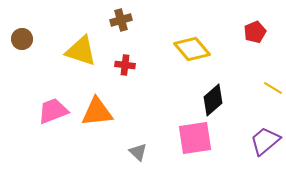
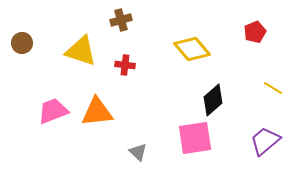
brown circle: moved 4 px down
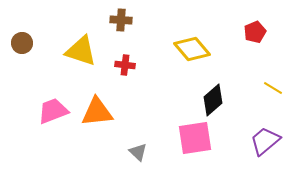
brown cross: rotated 20 degrees clockwise
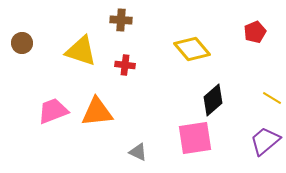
yellow line: moved 1 px left, 10 px down
gray triangle: rotated 18 degrees counterclockwise
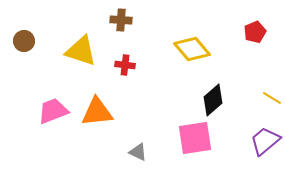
brown circle: moved 2 px right, 2 px up
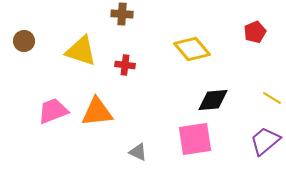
brown cross: moved 1 px right, 6 px up
black diamond: rotated 36 degrees clockwise
pink square: moved 1 px down
